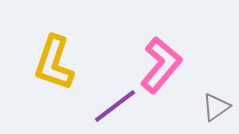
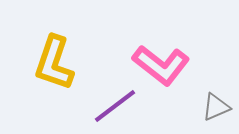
pink L-shape: rotated 88 degrees clockwise
gray triangle: rotated 12 degrees clockwise
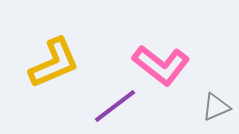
yellow L-shape: rotated 132 degrees counterclockwise
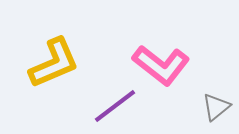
gray triangle: rotated 16 degrees counterclockwise
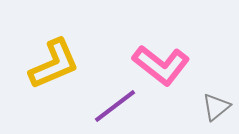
yellow L-shape: moved 1 px down
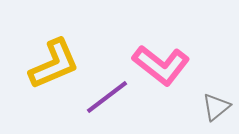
purple line: moved 8 px left, 9 px up
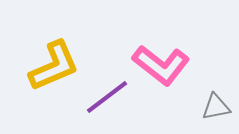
yellow L-shape: moved 2 px down
gray triangle: rotated 28 degrees clockwise
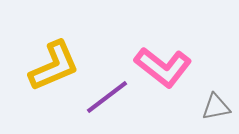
pink L-shape: moved 2 px right, 2 px down
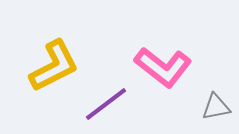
yellow L-shape: rotated 4 degrees counterclockwise
purple line: moved 1 px left, 7 px down
